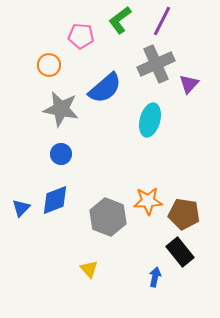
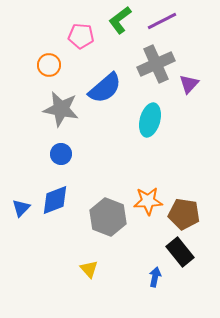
purple line: rotated 36 degrees clockwise
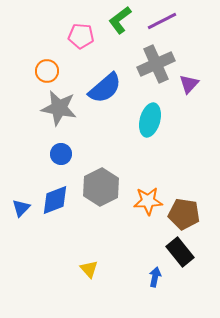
orange circle: moved 2 px left, 6 px down
gray star: moved 2 px left, 1 px up
gray hexagon: moved 7 px left, 30 px up; rotated 12 degrees clockwise
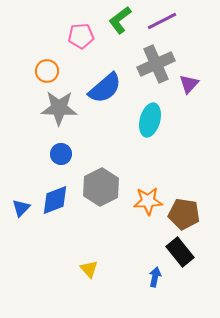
pink pentagon: rotated 10 degrees counterclockwise
gray star: rotated 9 degrees counterclockwise
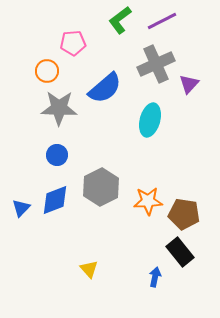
pink pentagon: moved 8 px left, 7 px down
blue circle: moved 4 px left, 1 px down
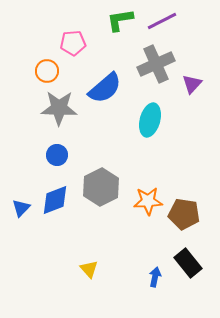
green L-shape: rotated 28 degrees clockwise
purple triangle: moved 3 px right
black rectangle: moved 8 px right, 11 px down
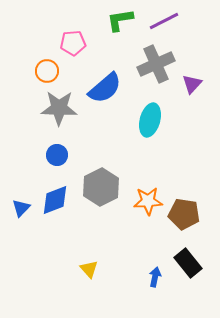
purple line: moved 2 px right
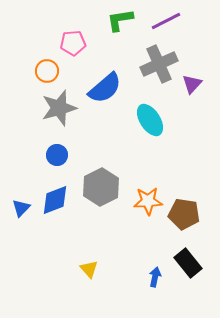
purple line: moved 2 px right
gray cross: moved 3 px right
gray star: rotated 18 degrees counterclockwise
cyan ellipse: rotated 48 degrees counterclockwise
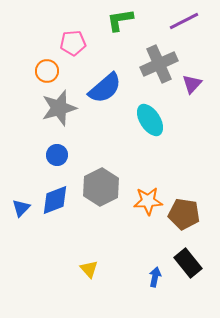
purple line: moved 18 px right
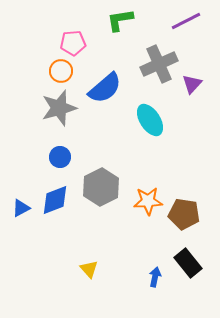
purple line: moved 2 px right
orange circle: moved 14 px right
blue circle: moved 3 px right, 2 px down
blue triangle: rotated 18 degrees clockwise
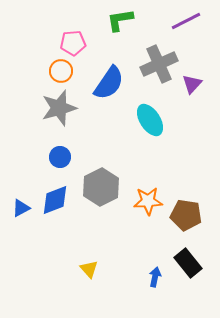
blue semicircle: moved 4 px right, 5 px up; rotated 15 degrees counterclockwise
brown pentagon: moved 2 px right, 1 px down
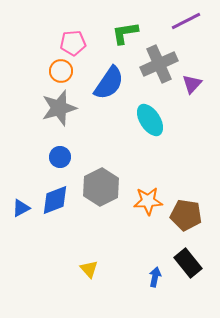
green L-shape: moved 5 px right, 13 px down
